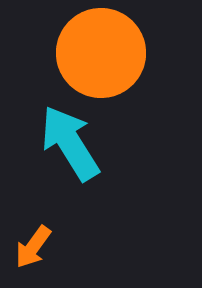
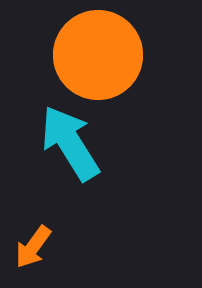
orange circle: moved 3 px left, 2 px down
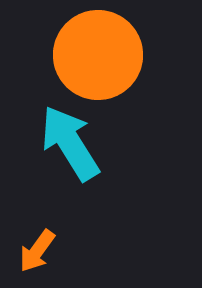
orange arrow: moved 4 px right, 4 px down
